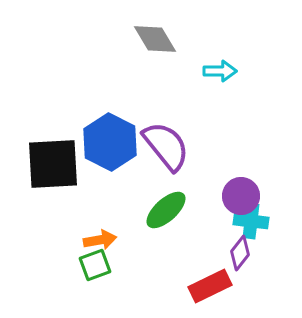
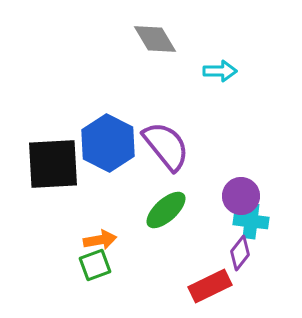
blue hexagon: moved 2 px left, 1 px down
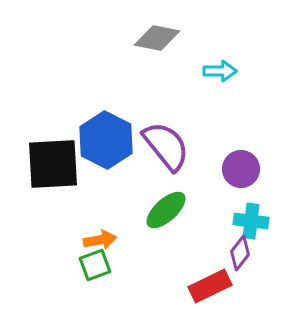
gray diamond: moved 2 px right, 1 px up; rotated 48 degrees counterclockwise
blue hexagon: moved 2 px left, 3 px up
purple circle: moved 27 px up
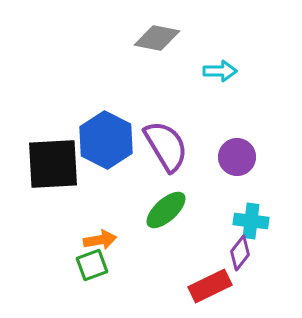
purple semicircle: rotated 8 degrees clockwise
purple circle: moved 4 px left, 12 px up
green square: moved 3 px left
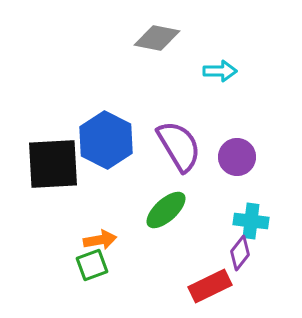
purple semicircle: moved 13 px right
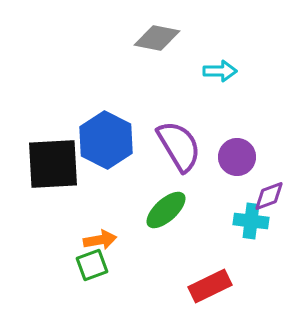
purple diamond: moved 29 px right, 57 px up; rotated 32 degrees clockwise
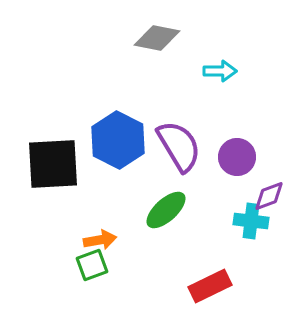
blue hexagon: moved 12 px right
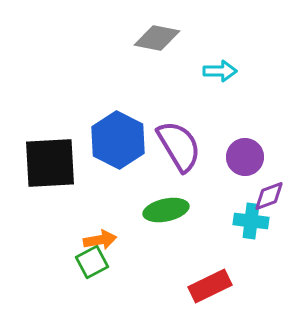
purple circle: moved 8 px right
black square: moved 3 px left, 1 px up
green ellipse: rotated 30 degrees clockwise
green square: moved 3 px up; rotated 8 degrees counterclockwise
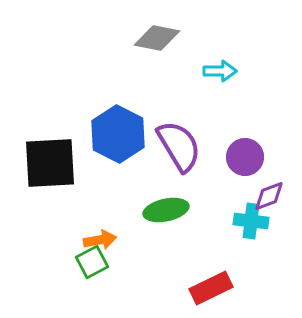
blue hexagon: moved 6 px up
red rectangle: moved 1 px right, 2 px down
